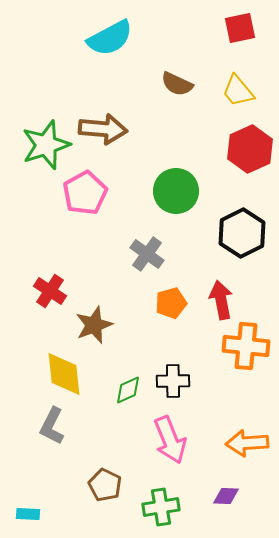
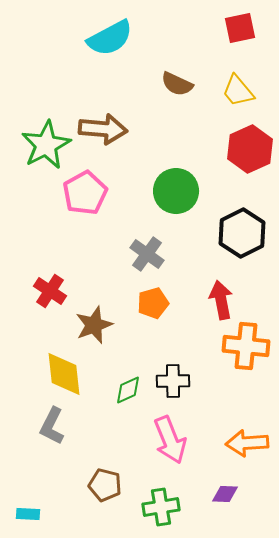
green star: rotated 9 degrees counterclockwise
orange pentagon: moved 18 px left
brown pentagon: rotated 12 degrees counterclockwise
purple diamond: moved 1 px left, 2 px up
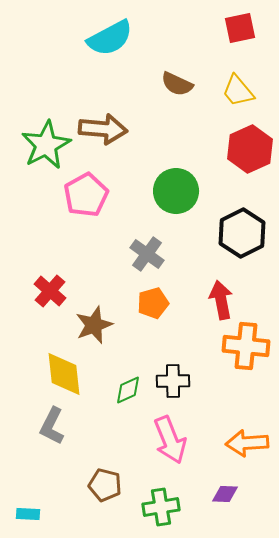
pink pentagon: moved 1 px right, 2 px down
red cross: rotated 8 degrees clockwise
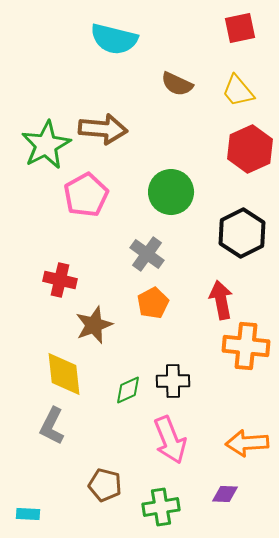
cyan semicircle: moved 4 px right, 1 px down; rotated 42 degrees clockwise
green circle: moved 5 px left, 1 px down
red cross: moved 10 px right, 11 px up; rotated 28 degrees counterclockwise
orange pentagon: rotated 12 degrees counterclockwise
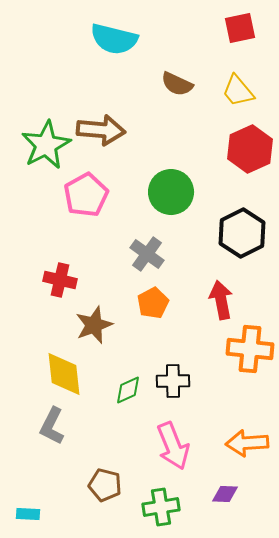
brown arrow: moved 2 px left, 1 px down
orange cross: moved 4 px right, 3 px down
pink arrow: moved 3 px right, 6 px down
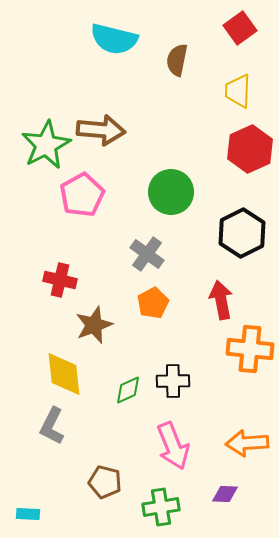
red square: rotated 24 degrees counterclockwise
brown semicircle: moved 24 px up; rotated 76 degrees clockwise
yellow trapezoid: rotated 42 degrees clockwise
pink pentagon: moved 4 px left
brown pentagon: moved 3 px up
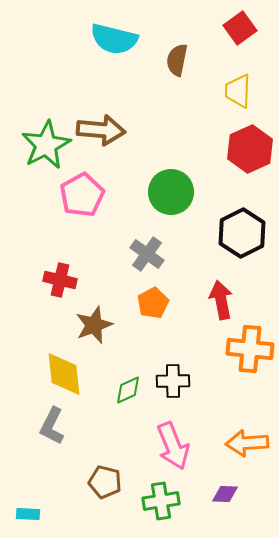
green cross: moved 6 px up
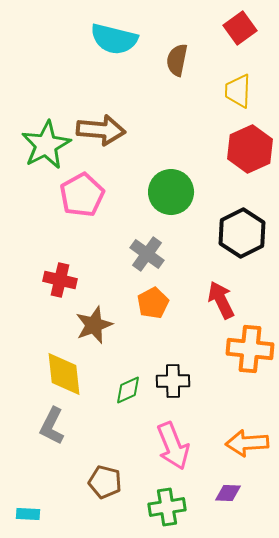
red arrow: rotated 15 degrees counterclockwise
purple diamond: moved 3 px right, 1 px up
green cross: moved 6 px right, 6 px down
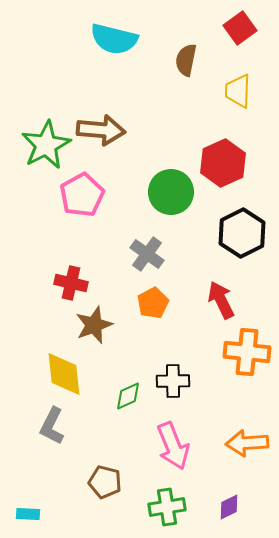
brown semicircle: moved 9 px right
red hexagon: moved 27 px left, 14 px down
red cross: moved 11 px right, 3 px down
orange cross: moved 3 px left, 3 px down
green diamond: moved 6 px down
purple diamond: moved 1 px right, 14 px down; rotated 28 degrees counterclockwise
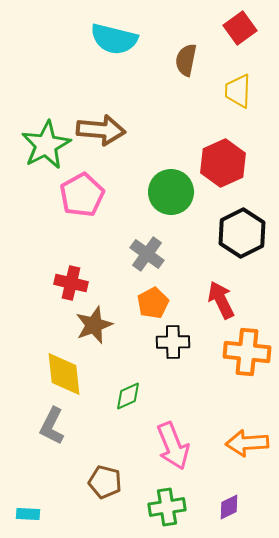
black cross: moved 39 px up
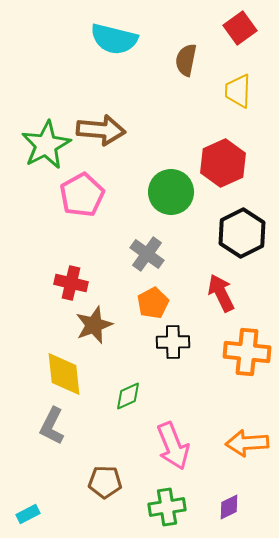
red arrow: moved 7 px up
brown pentagon: rotated 12 degrees counterclockwise
cyan rectangle: rotated 30 degrees counterclockwise
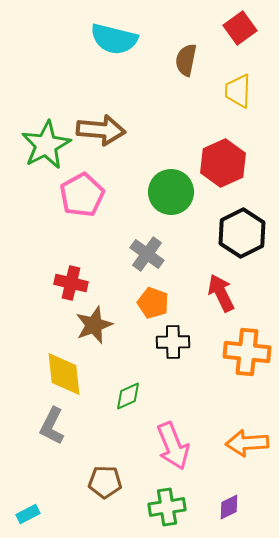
orange pentagon: rotated 24 degrees counterclockwise
